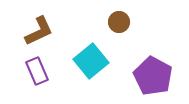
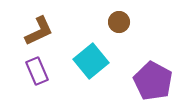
purple pentagon: moved 5 px down
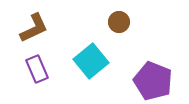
brown L-shape: moved 5 px left, 3 px up
purple rectangle: moved 2 px up
purple pentagon: rotated 6 degrees counterclockwise
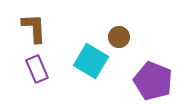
brown circle: moved 15 px down
brown L-shape: rotated 68 degrees counterclockwise
cyan square: rotated 20 degrees counterclockwise
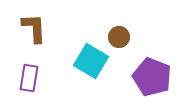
purple rectangle: moved 8 px left, 9 px down; rotated 32 degrees clockwise
purple pentagon: moved 1 px left, 4 px up
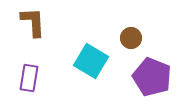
brown L-shape: moved 1 px left, 6 px up
brown circle: moved 12 px right, 1 px down
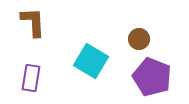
brown circle: moved 8 px right, 1 px down
purple rectangle: moved 2 px right
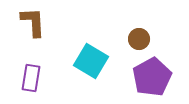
purple pentagon: rotated 21 degrees clockwise
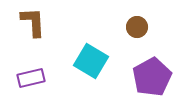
brown circle: moved 2 px left, 12 px up
purple rectangle: rotated 68 degrees clockwise
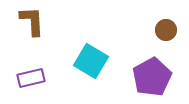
brown L-shape: moved 1 px left, 1 px up
brown circle: moved 29 px right, 3 px down
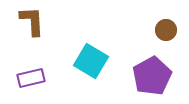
purple pentagon: moved 1 px up
